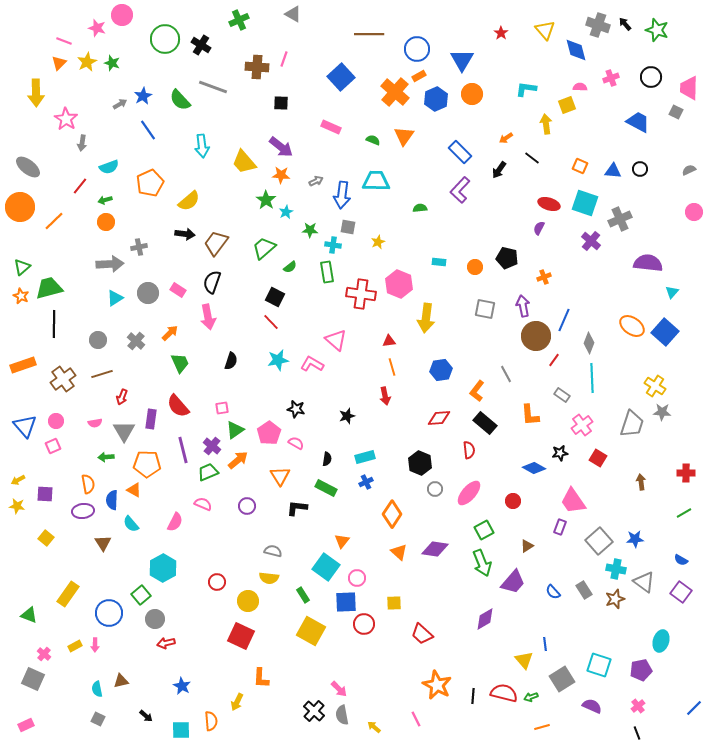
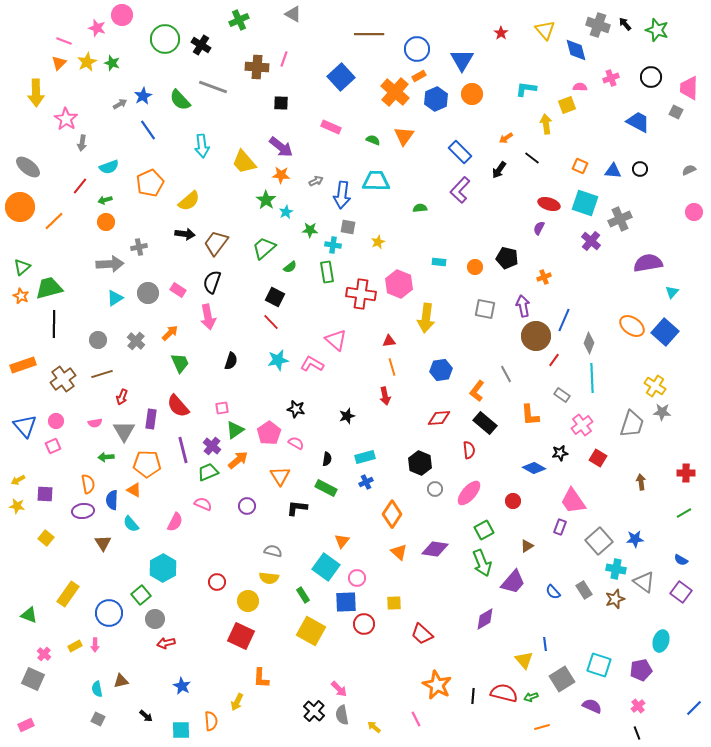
purple semicircle at (648, 263): rotated 16 degrees counterclockwise
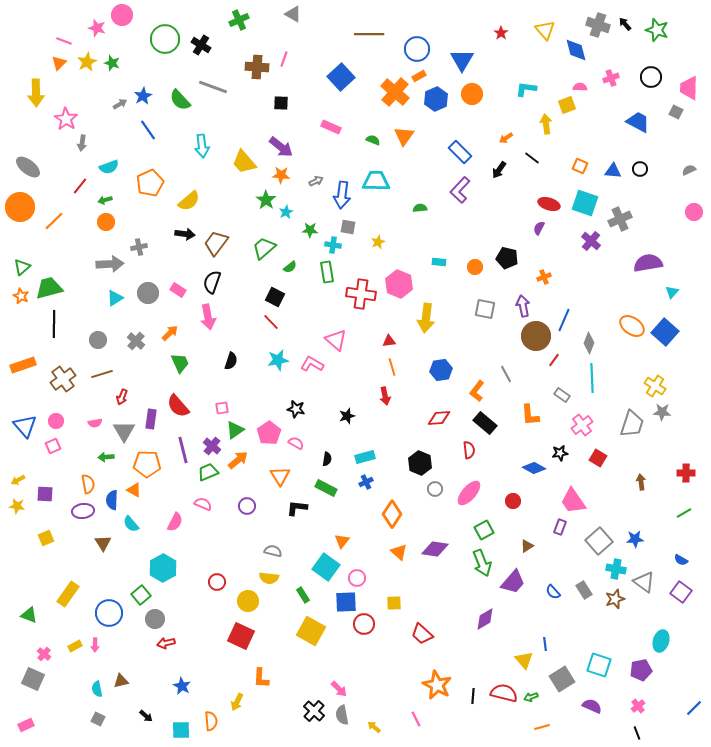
yellow square at (46, 538): rotated 28 degrees clockwise
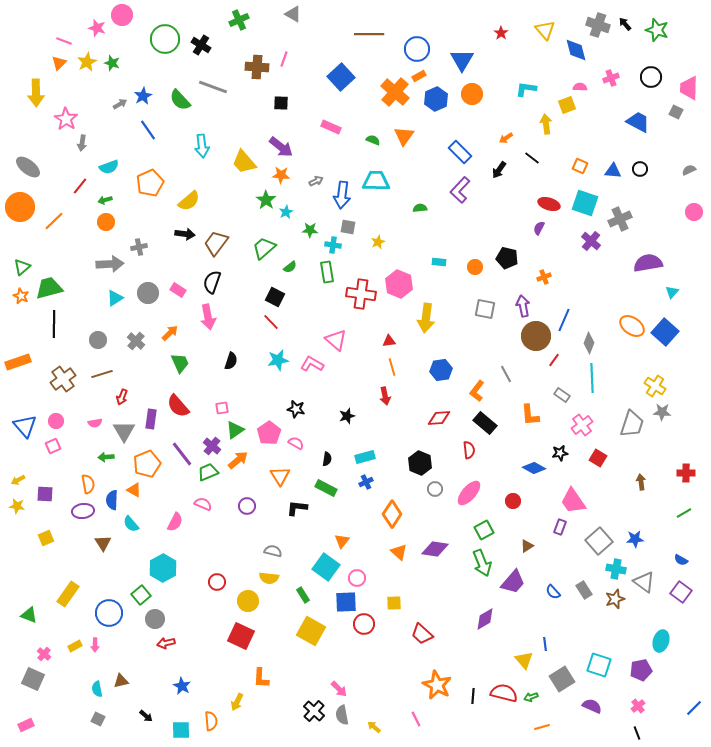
orange rectangle at (23, 365): moved 5 px left, 3 px up
purple line at (183, 450): moved 1 px left, 4 px down; rotated 24 degrees counterclockwise
orange pentagon at (147, 464): rotated 24 degrees counterclockwise
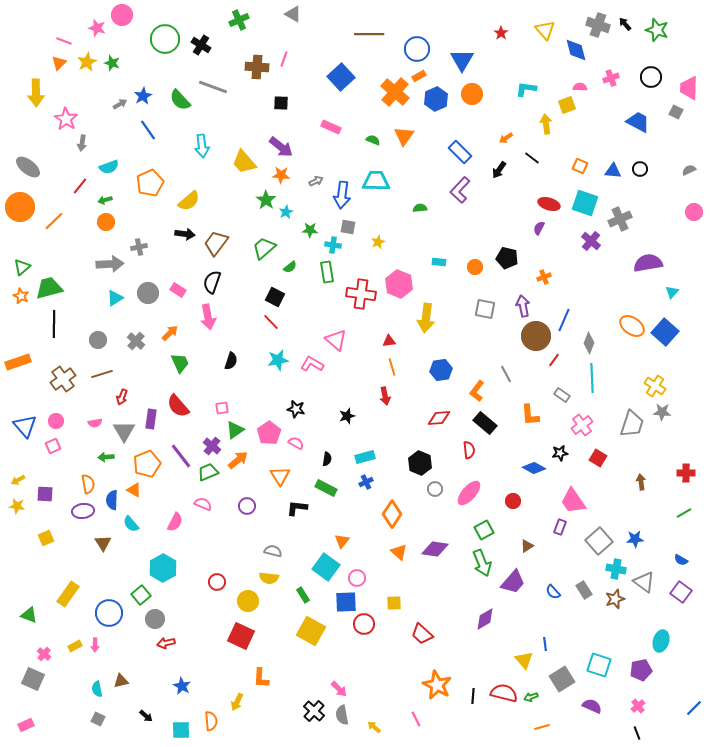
purple line at (182, 454): moved 1 px left, 2 px down
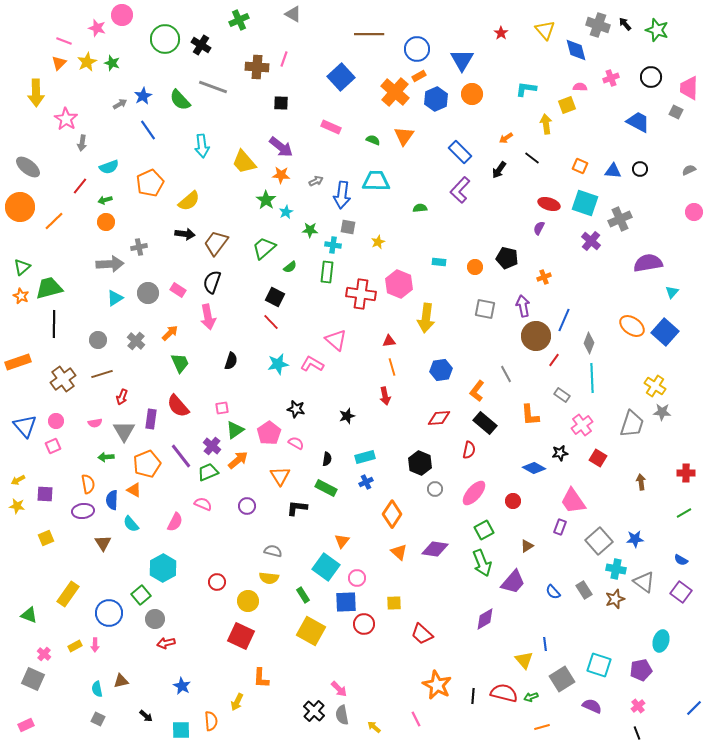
green rectangle at (327, 272): rotated 15 degrees clockwise
cyan star at (278, 360): moved 4 px down
red semicircle at (469, 450): rotated 18 degrees clockwise
pink ellipse at (469, 493): moved 5 px right
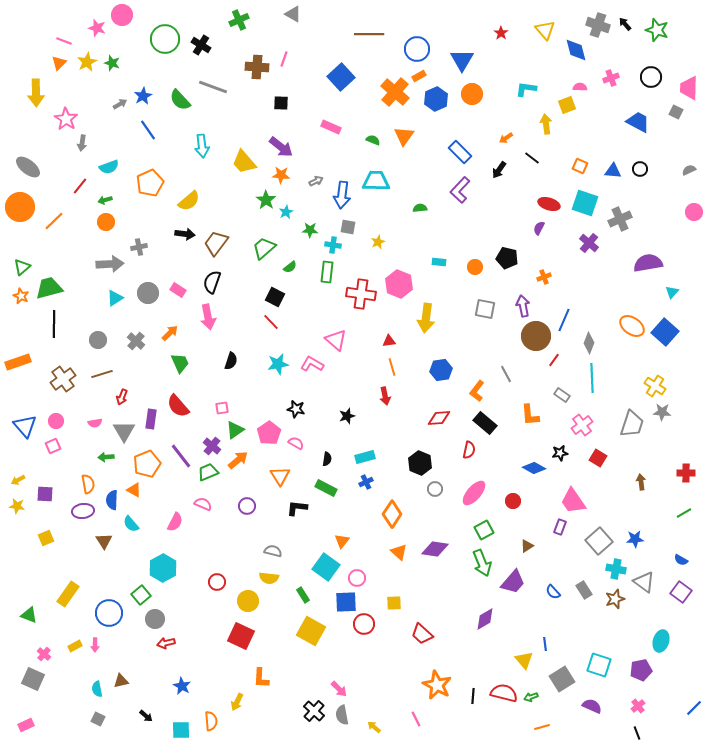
purple cross at (591, 241): moved 2 px left, 2 px down
brown triangle at (103, 543): moved 1 px right, 2 px up
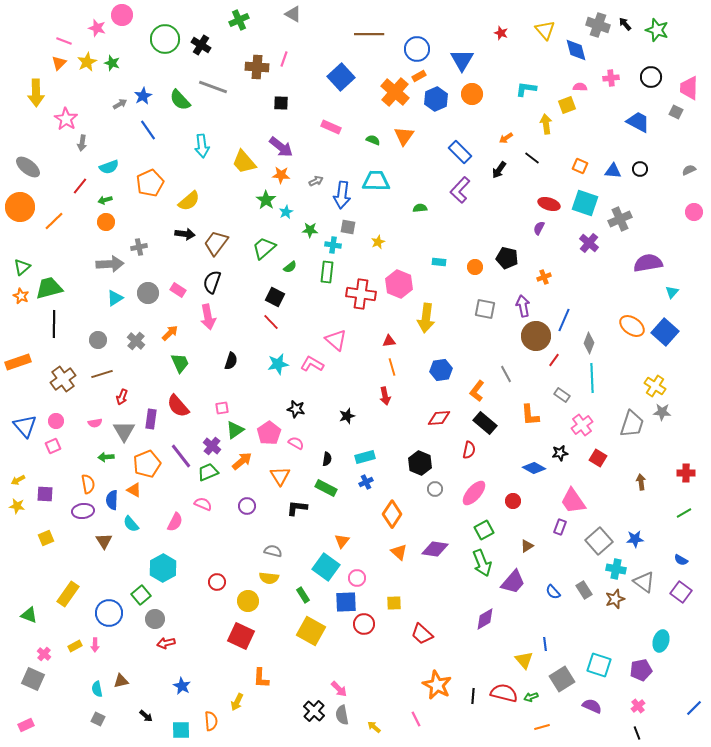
red star at (501, 33): rotated 16 degrees counterclockwise
pink cross at (611, 78): rotated 14 degrees clockwise
orange arrow at (238, 460): moved 4 px right, 1 px down
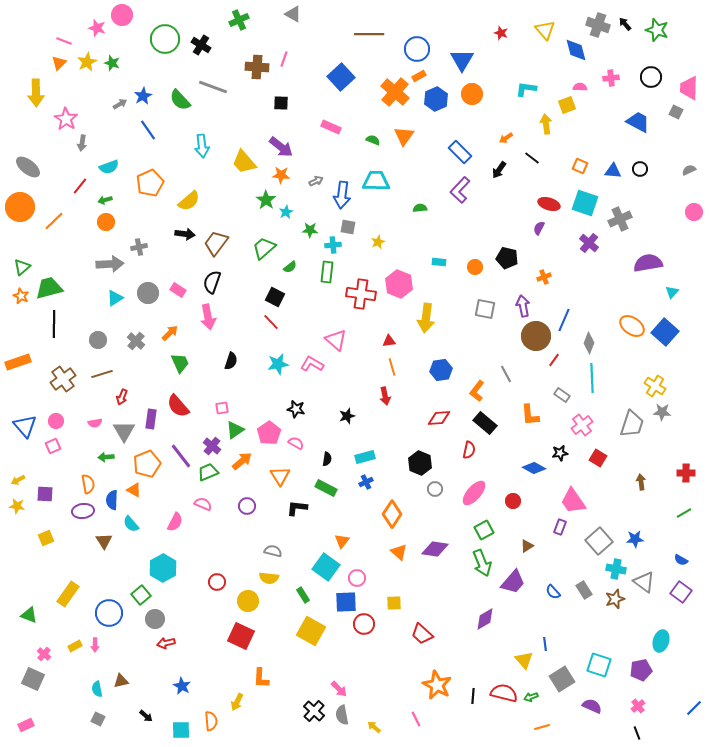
cyan cross at (333, 245): rotated 14 degrees counterclockwise
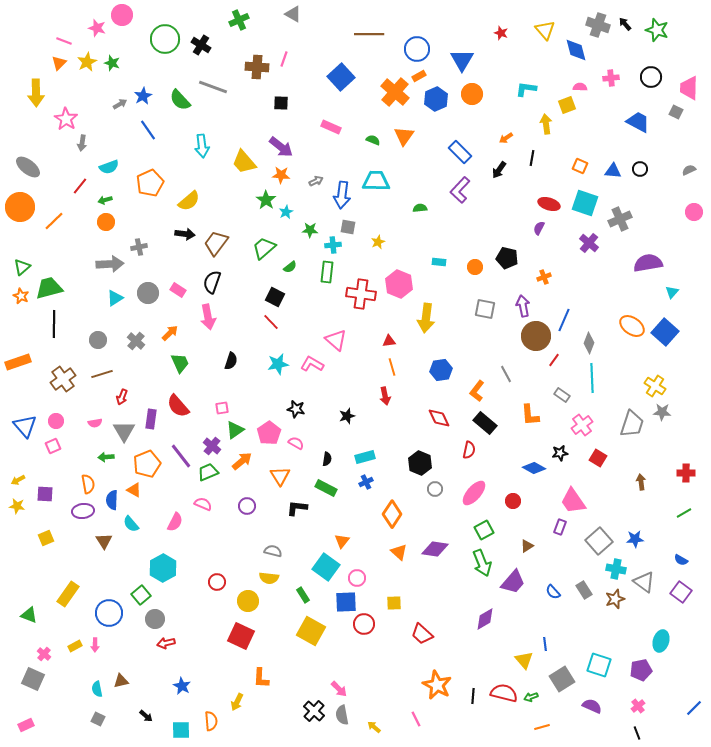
black line at (532, 158): rotated 63 degrees clockwise
red diamond at (439, 418): rotated 70 degrees clockwise
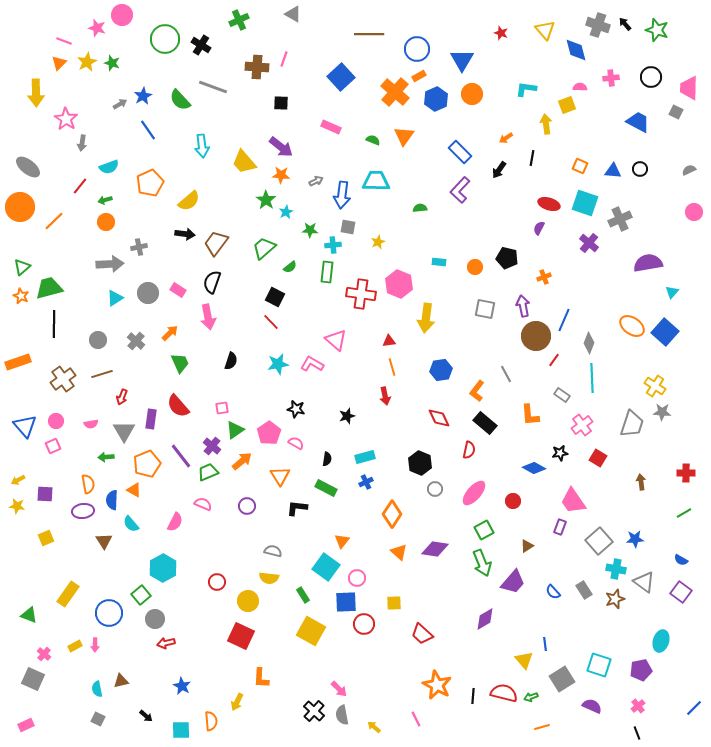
pink semicircle at (95, 423): moved 4 px left, 1 px down
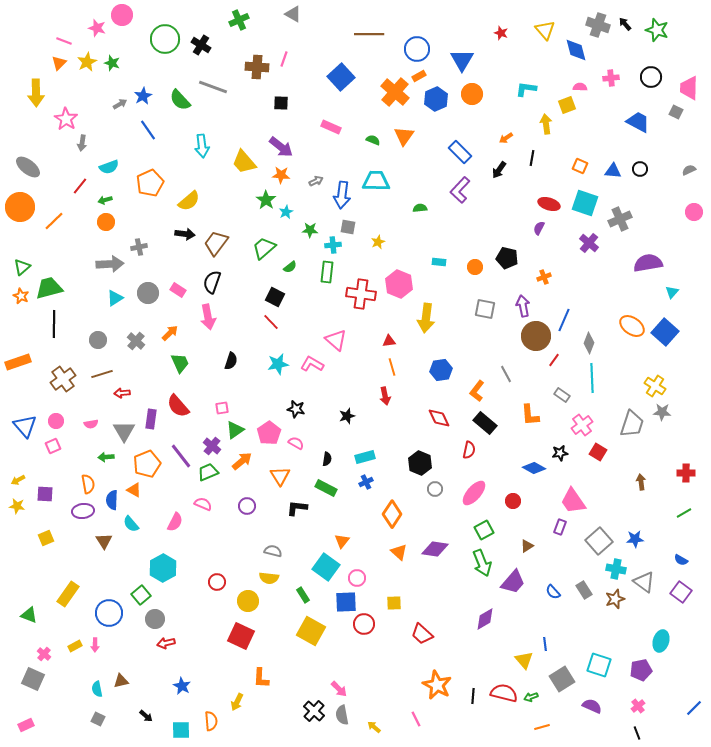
red arrow at (122, 397): moved 4 px up; rotated 63 degrees clockwise
red square at (598, 458): moved 6 px up
